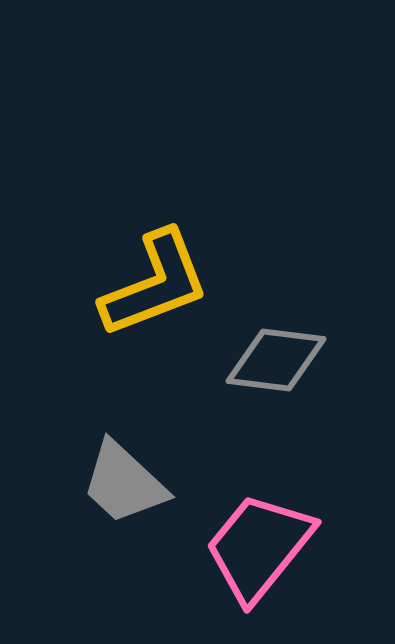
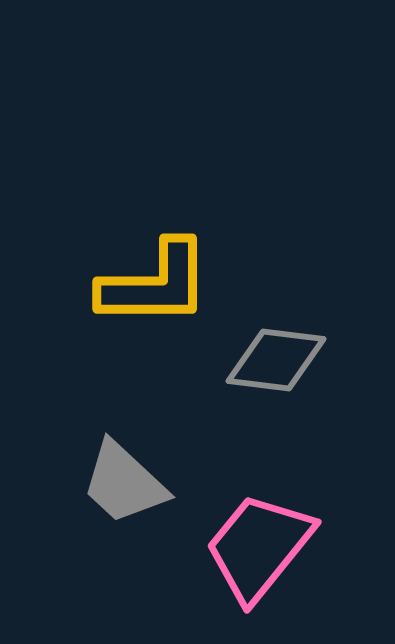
yellow L-shape: rotated 21 degrees clockwise
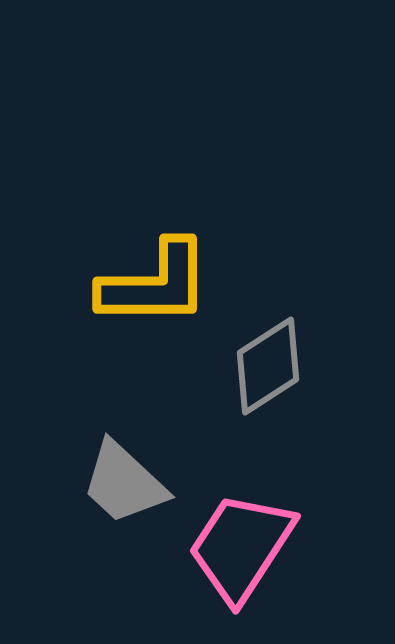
gray diamond: moved 8 px left, 6 px down; rotated 40 degrees counterclockwise
pink trapezoid: moved 18 px left; rotated 6 degrees counterclockwise
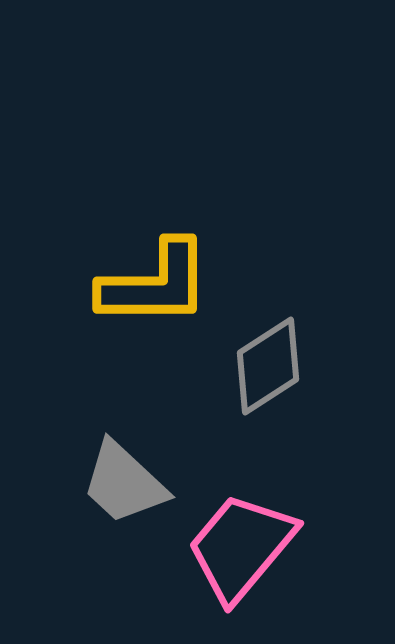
pink trapezoid: rotated 7 degrees clockwise
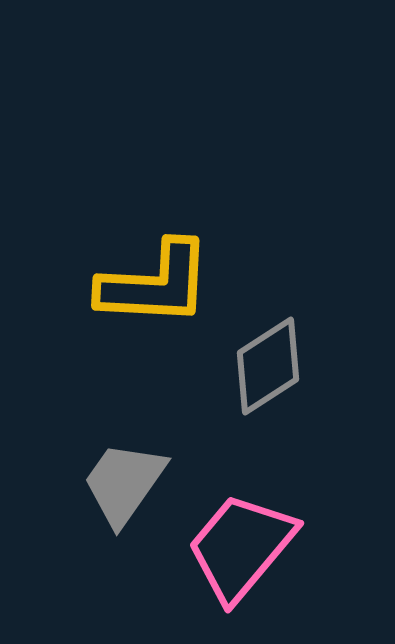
yellow L-shape: rotated 3 degrees clockwise
gray trapezoid: rotated 82 degrees clockwise
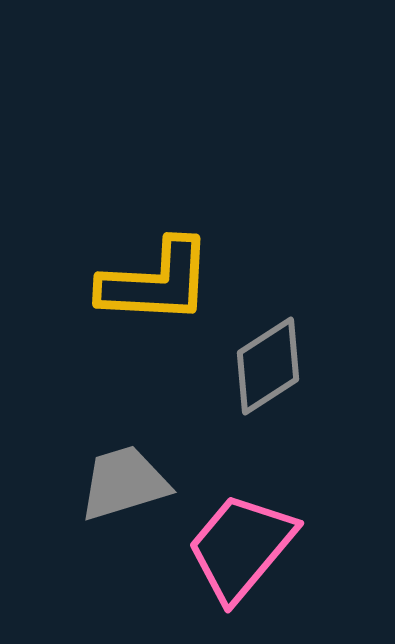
yellow L-shape: moved 1 px right, 2 px up
gray trapezoid: rotated 38 degrees clockwise
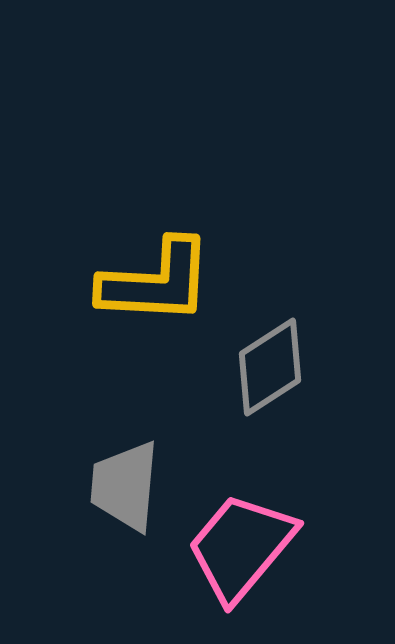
gray diamond: moved 2 px right, 1 px down
gray trapezoid: moved 1 px right, 3 px down; rotated 68 degrees counterclockwise
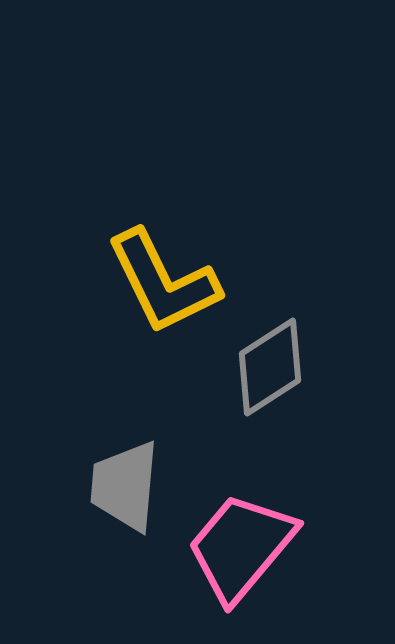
yellow L-shape: moved 7 px right; rotated 61 degrees clockwise
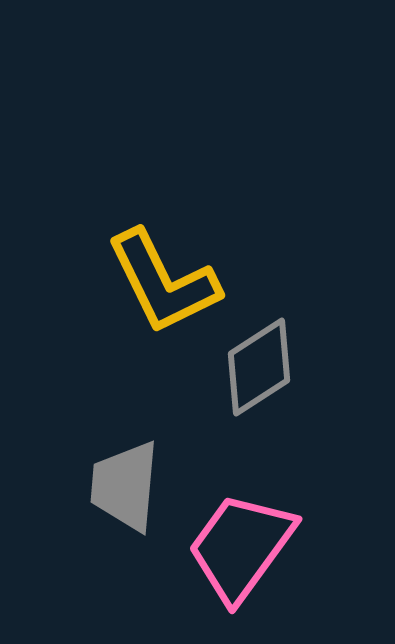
gray diamond: moved 11 px left
pink trapezoid: rotated 4 degrees counterclockwise
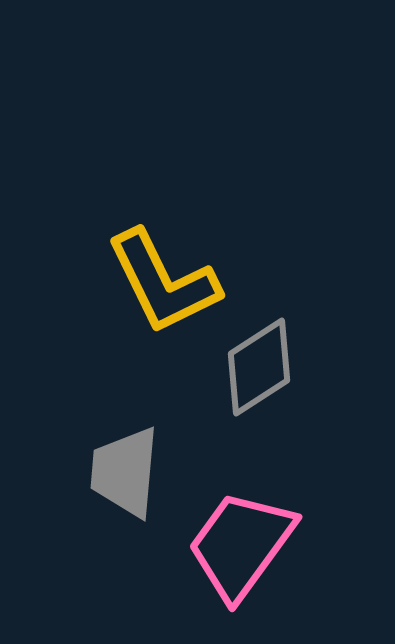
gray trapezoid: moved 14 px up
pink trapezoid: moved 2 px up
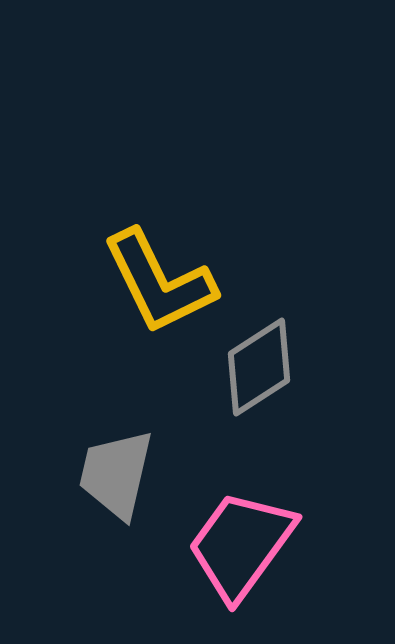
yellow L-shape: moved 4 px left
gray trapezoid: moved 9 px left, 2 px down; rotated 8 degrees clockwise
